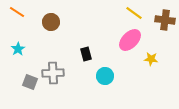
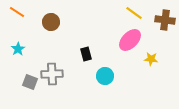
gray cross: moved 1 px left, 1 px down
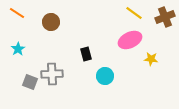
orange line: moved 1 px down
brown cross: moved 3 px up; rotated 30 degrees counterclockwise
pink ellipse: rotated 20 degrees clockwise
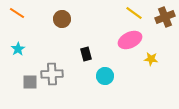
brown circle: moved 11 px right, 3 px up
gray square: rotated 21 degrees counterclockwise
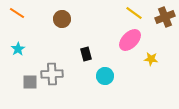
pink ellipse: rotated 20 degrees counterclockwise
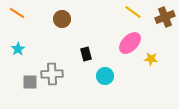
yellow line: moved 1 px left, 1 px up
pink ellipse: moved 3 px down
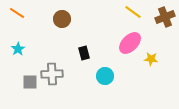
black rectangle: moved 2 px left, 1 px up
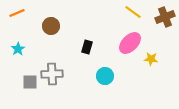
orange line: rotated 56 degrees counterclockwise
brown circle: moved 11 px left, 7 px down
black rectangle: moved 3 px right, 6 px up; rotated 32 degrees clockwise
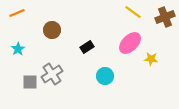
brown circle: moved 1 px right, 4 px down
black rectangle: rotated 40 degrees clockwise
gray cross: rotated 30 degrees counterclockwise
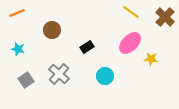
yellow line: moved 2 px left
brown cross: rotated 24 degrees counterclockwise
cyan star: rotated 24 degrees counterclockwise
gray cross: moved 7 px right; rotated 15 degrees counterclockwise
gray square: moved 4 px left, 2 px up; rotated 35 degrees counterclockwise
